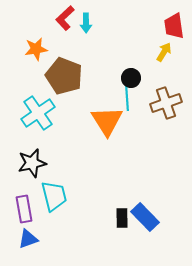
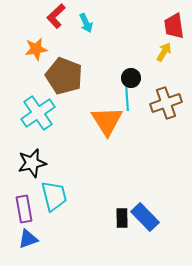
red L-shape: moved 9 px left, 2 px up
cyan arrow: rotated 24 degrees counterclockwise
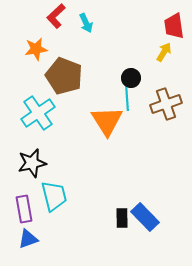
brown cross: moved 1 px down
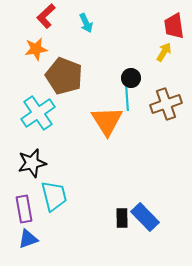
red L-shape: moved 10 px left
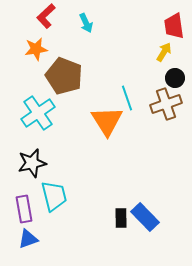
black circle: moved 44 px right
cyan line: rotated 15 degrees counterclockwise
black rectangle: moved 1 px left
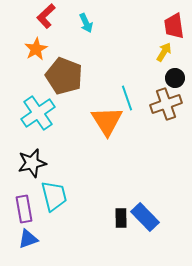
orange star: rotated 20 degrees counterclockwise
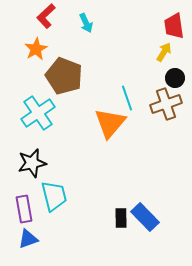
orange triangle: moved 3 px right, 2 px down; rotated 12 degrees clockwise
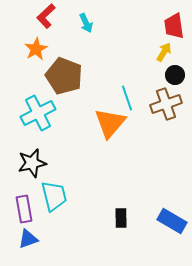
black circle: moved 3 px up
cyan cross: rotated 8 degrees clockwise
blue rectangle: moved 27 px right, 4 px down; rotated 16 degrees counterclockwise
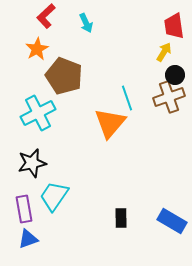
orange star: moved 1 px right
brown cross: moved 3 px right, 7 px up
cyan trapezoid: rotated 132 degrees counterclockwise
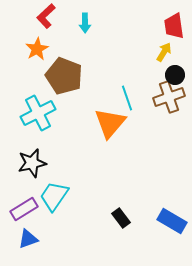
cyan arrow: moved 1 px left; rotated 24 degrees clockwise
purple rectangle: rotated 68 degrees clockwise
black rectangle: rotated 36 degrees counterclockwise
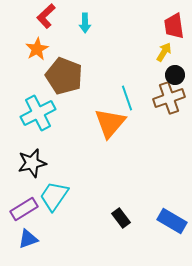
brown cross: moved 1 px down
